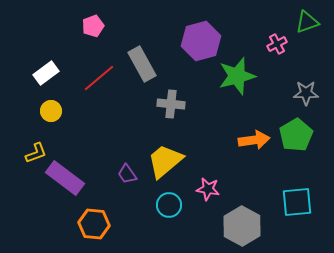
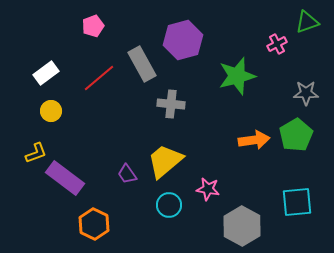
purple hexagon: moved 18 px left, 1 px up
orange hexagon: rotated 20 degrees clockwise
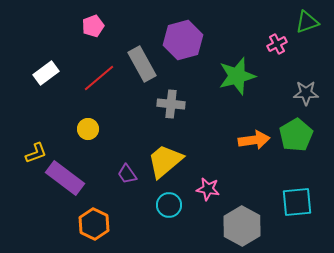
yellow circle: moved 37 px right, 18 px down
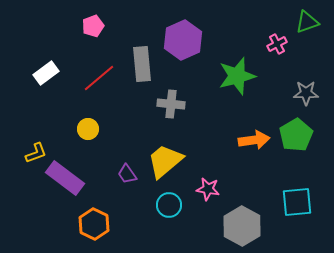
purple hexagon: rotated 9 degrees counterclockwise
gray rectangle: rotated 24 degrees clockwise
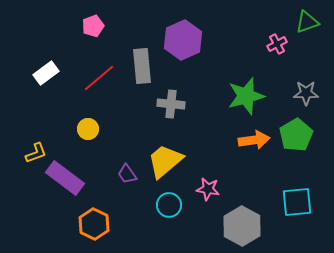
gray rectangle: moved 2 px down
green star: moved 9 px right, 20 px down
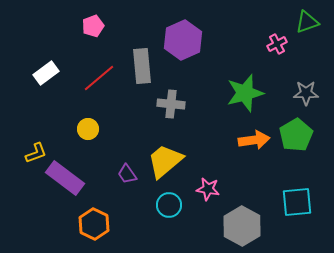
green star: moved 1 px left, 3 px up
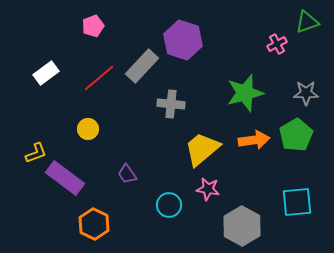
purple hexagon: rotated 18 degrees counterclockwise
gray rectangle: rotated 48 degrees clockwise
yellow trapezoid: moved 37 px right, 12 px up
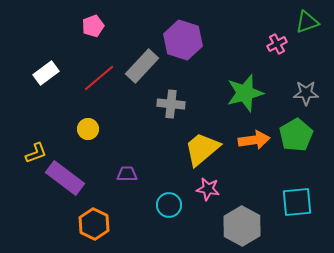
purple trapezoid: rotated 125 degrees clockwise
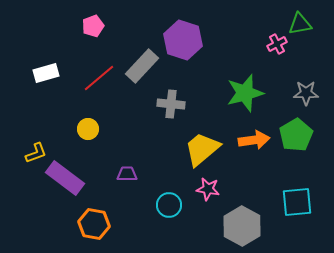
green triangle: moved 7 px left, 2 px down; rotated 10 degrees clockwise
white rectangle: rotated 20 degrees clockwise
orange hexagon: rotated 16 degrees counterclockwise
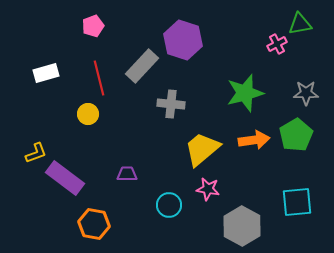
red line: rotated 64 degrees counterclockwise
yellow circle: moved 15 px up
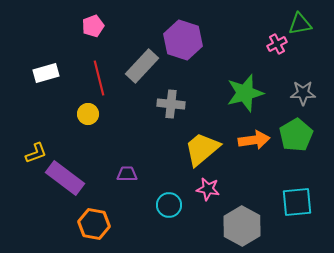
gray star: moved 3 px left
